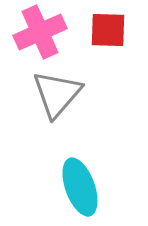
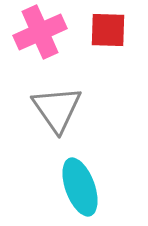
gray triangle: moved 15 px down; rotated 16 degrees counterclockwise
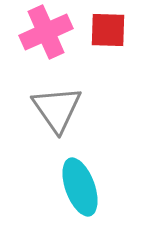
pink cross: moved 6 px right
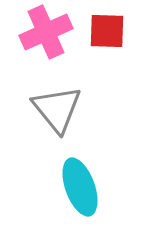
red square: moved 1 px left, 1 px down
gray triangle: rotated 4 degrees counterclockwise
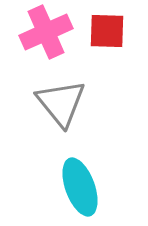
gray triangle: moved 4 px right, 6 px up
